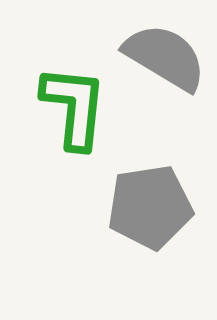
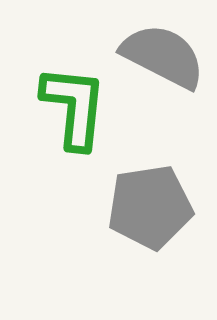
gray semicircle: moved 2 px left, 1 px up; rotated 4 degrees counterclockwise
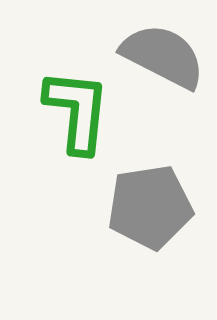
green L-shape: moved 3 px right, 4 px down
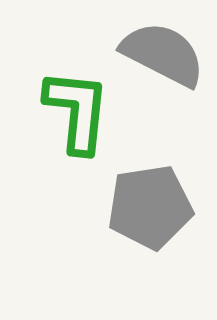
gray semicircle: moved 2 px up
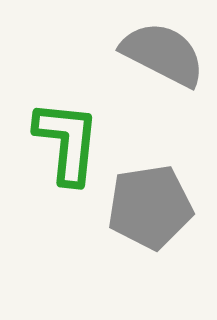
green L-shape: moved 10 px left, 31 px down
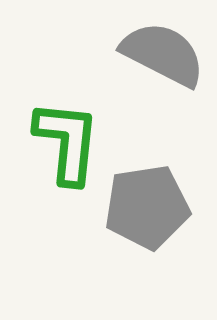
gray pentagon: moved 3 px left
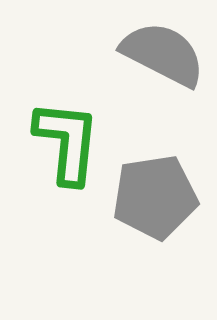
gray pentagon: moved 8 px right, 10 px up
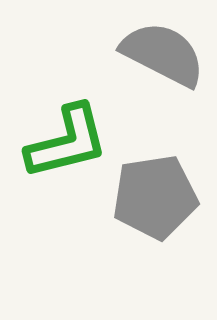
green L-shape: rotated 70 degrees clockwise
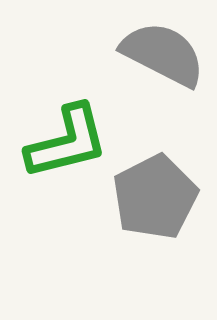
gray pentagon: rotated 18 degrees counterclockwise
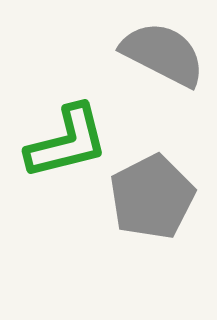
gray pentagon: moved 3 px left
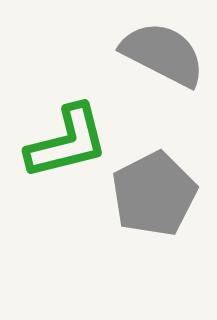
gray pentagon: moved 2 px right, 3 px up
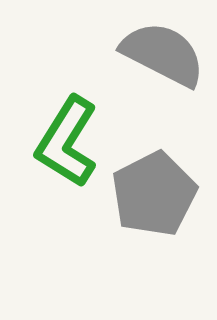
green L-shape: rotated 136 degrees clockwise
